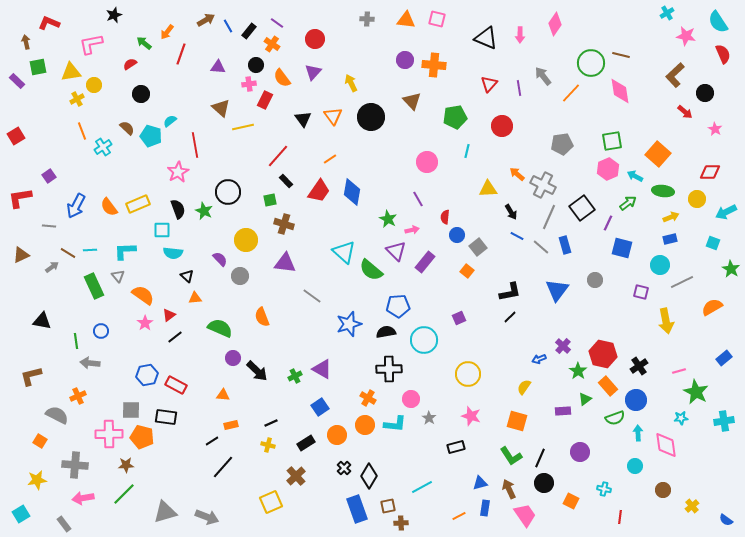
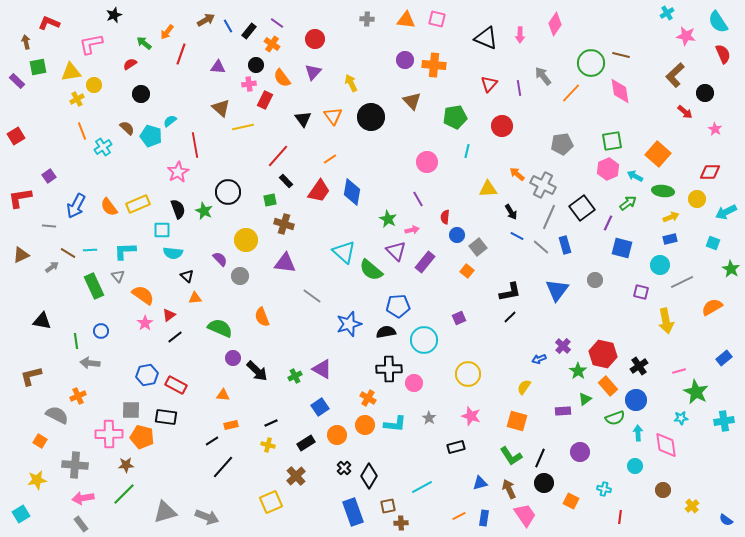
pink circle at (411, 399): moved 3 px right, 16 px up
blue rectangle at (485, 508): moved 1 px left, 10 px down
blue rectangle at (357, 509): moved 4 px left, 3 px down
gray rectangle at (64, 524): moved 17 px right
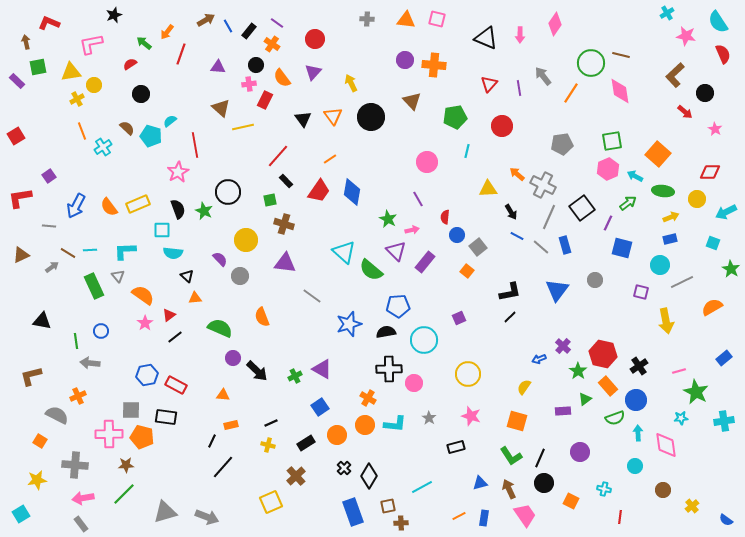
orange line at (571, 93): rotated 10 degrees counterclockwise
black line at (212, 441): rotated 32 degrees counterclockwise
